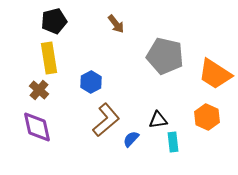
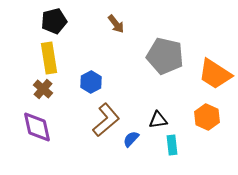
brown cross: moved 4 px right, 1 px up
cyan rectangle: moved 1 px left, 3 px down
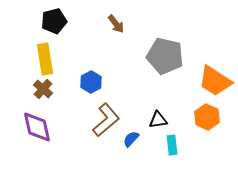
yellow rectangle: moved 4 px left, 1 px down
orange trapezoid: moved 7 px down
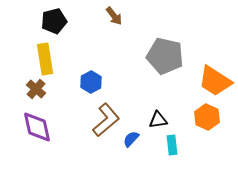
brown arrow: moved 2 px left, 8 px up
brown cross: moved 7 px left
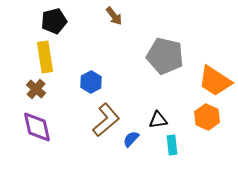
yellow rectangle: moved 2 px up
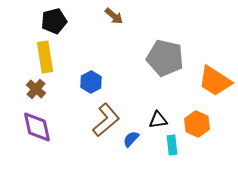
brown arrow: rotated 12 degrees counterclockwise
gray pentagon: moved 2 px down
orange hexagon: moved 10 px left, 7 px down
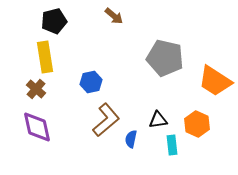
blue hexagon: rotated 15 degrees clockwise
blue semicircle: rotated 30 degrees counterclockwise
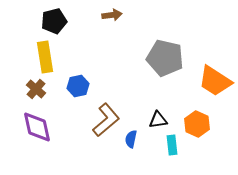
brown arrow: moved 2 px left, 1 px up; rotated 48 degrees counterclockwise
blue hexagon: moved 13 px left, 4 px down
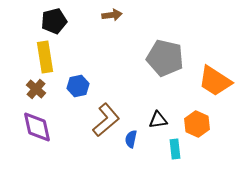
cyan rectangle: moved 3 px right, 4 px down
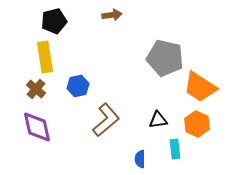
orange trapezoid: moved 15 px left, 6 px down
blue semicircle: moved 9 px right, 20 px down; rotated 12 degrees counterclockwise
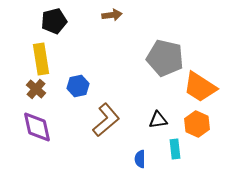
yellow rectangle: moved 4 px left, 2 px down
